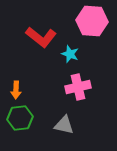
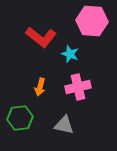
orange arrow: moved 24 px right, 3 px up; rotated 12 degrees clockwise
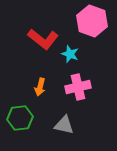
pink hexagon: rotated 16 degrees clockwise
red L-shape: moved 2 px right, 2 px down
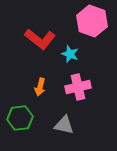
red L-shape: moved 3 px left
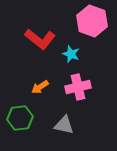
cyan star: moved 1 px right
orange arrow: rotated 42 degrees clockwise
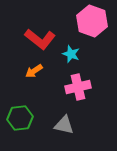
orange arrow: moved 6 px left, 16 px up
